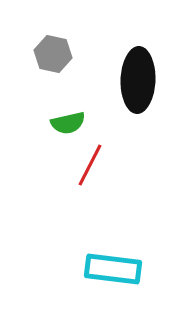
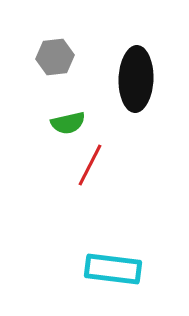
gray hexagon: moved 2 px right, 3 px down; rotated 18 degrees counterclockwise
black ellipse: moved 2 px left, 1 px up
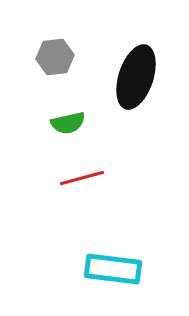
black ellipse: moved 2 px up; rotated 16 degrees clockwise
red line: moved 8 px left, 13 px down; rotated 48 degrees clockwise
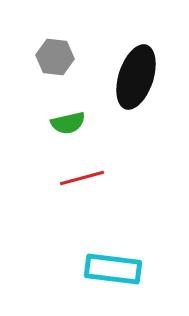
gray hexagon: rotated 12 degrees clockwise
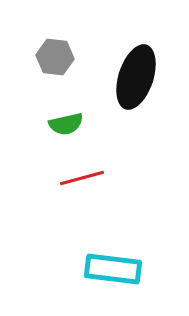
green semicircle: moved 2 px left, 1 px down
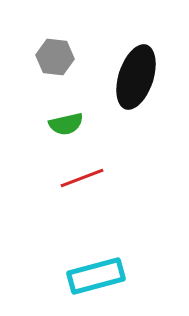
red line: rotated 6 degrees counterclockwise
cyan rectangle: moved 17 px left, 7 px down; rotated 22 degrees counterclockwise
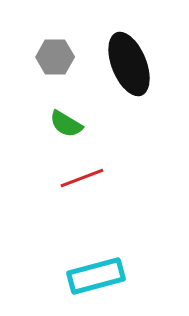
gray hexagon: rotated 6 degrees counterclockwise
black ellipse: moved 7 px left, 13 px up; rotated 40 degrees counterclockwise
green semicircle: rotated 44 degrees clockwise
